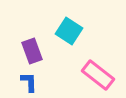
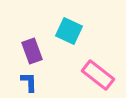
cyan square: rotated 8 degrees counterclockwise
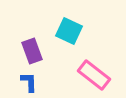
pink rectangle: moved 4 px left
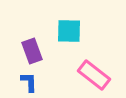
cyan square: rotated 24 degrees counterclockwise
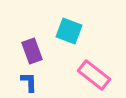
cyan square: rotated 20 degrees clockwise
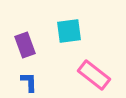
cyan square: rotated 28 degrees counterclockwise
purple rectangle: moved 7 px left, 6 px up
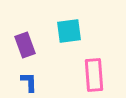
pink rectangle: rotated 48 degrees clockwise
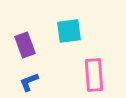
blue L-shape: rotated 110 degrees counterclockwise
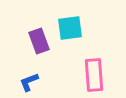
cyan square: moved 1 px right, 3 px up
purple rectangle: moved 14 px right, 4 px up
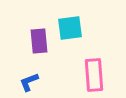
purple rectangle: rotated 15 degrees clockwise
